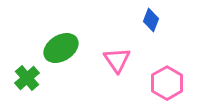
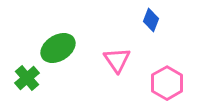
green ellipse: moved 3 px left
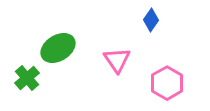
blue diamond: rotated 15 degrees clockwise
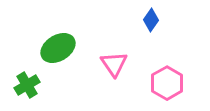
pink triangle: moved 3 px left, 4 px down
green cross: moved 7 px down; rotated 10 degrees clockwise
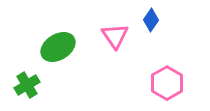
green ellipse: moved 1 px up
pink triangle: moved 1 px right, 28 px up
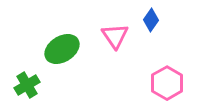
green ellipse: moved 4 px right, 2 px down
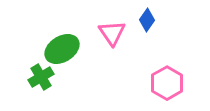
blue diamond: moved 4 px left
pink triangle: moved 3 px left, 3 px up
green cross: moved 14 px right, 8 px up
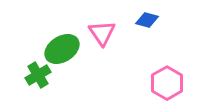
blue diamond: rotated 70 degrees clockwise
pink triangle: moved 10 px left
green cross: moved 3 px left, 2 px up
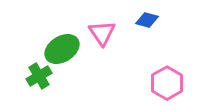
green cross: moved 1 px right, 1 px down
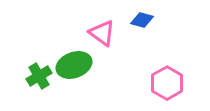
blue diamond: moved 5 px left
pink triangle: rotated 20 degrees counterclockwise
green ellipse: moved 12 px right, 16 px down; rotated 12 degrees clockwise
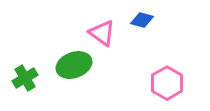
green cross: moved 14 px left, 2 px down
